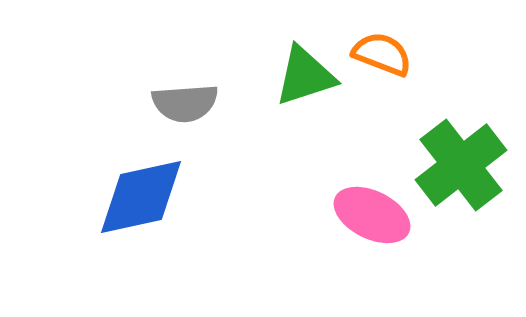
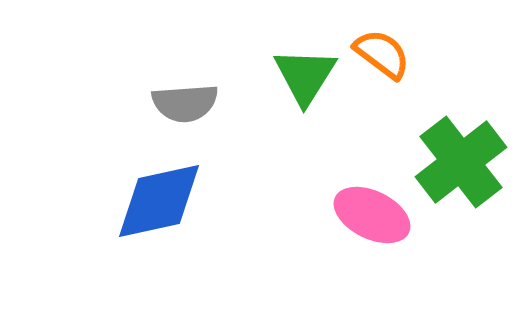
orange semicircle: rotated 16 degrees clockwise
green triangle: rotated 40 degrees counterclockwise
green cross: moved 3 px up
blue diamond: moved 18 px right, 4 px down
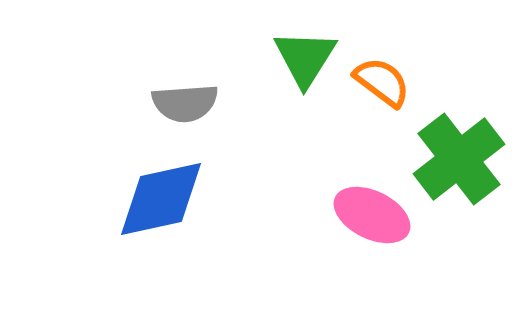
orange semicircle: moved 28 px down
green triangle: moved 18 px up
green cross: moved 2 px left, 3 px up
blue diamond: moved 2 px right, 2 px up
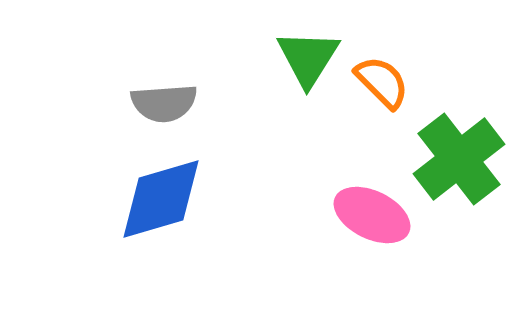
green triangle: moved 3 px right
orange semicircle: rotated 8 degrees clockwise
gray semicircle: moved 21 px left
blue diamond: rotated 4 degrees counterclockwise
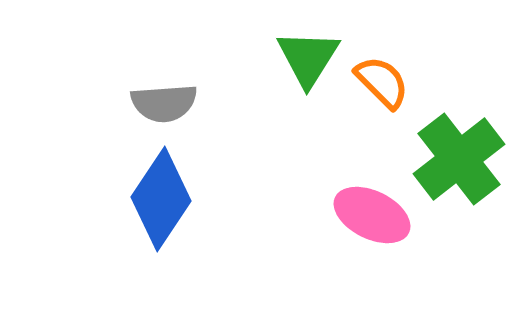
blue diamond: rotated 40 degrees counterclockwise
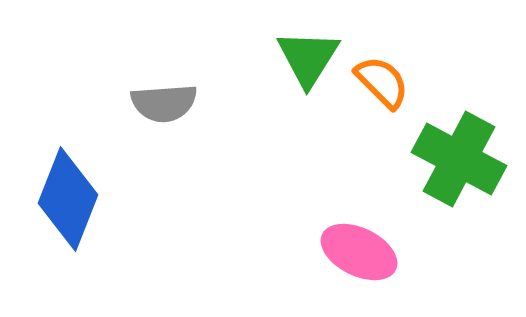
green cross: rotated 24 degrees counterclockwise
blue diamond: moved 93 px left; rotated 12 degrees counterclockwise
pink ellipse: moved 13 px left, 37 px down
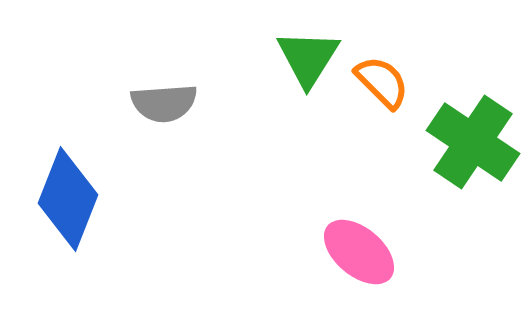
green cross: moved 14 px right, 17 px up; rotated 6 degrees clockwise
pink ellipse: rotated 14 degrees clockwise
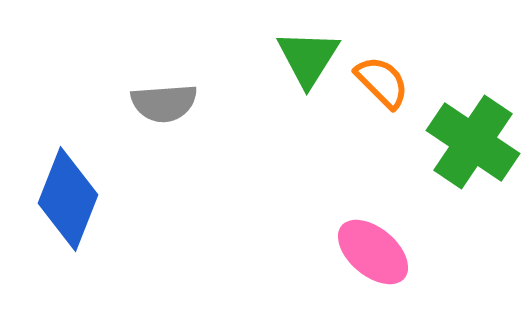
pink ellipse: moved 14 px right
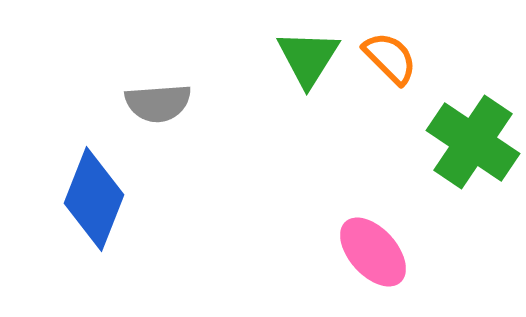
orange semicircle: moved 8 px right, 24 px up
gray semicircle: moved 6 px left
blue diamond: moved 26 px right
pink ellipse: rotated 8 degrees clockwise
